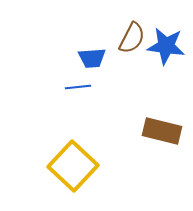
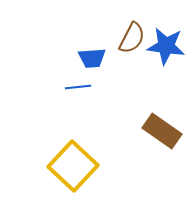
brown rectangle: rotated 21 degrees clockwise
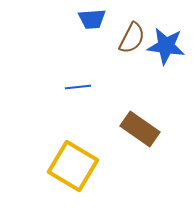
blue trapezoid: moved 39 px up
brown rectangle: moved 22 px left, 2 px up
yellow square: rotated 12 degrees counterclockwise
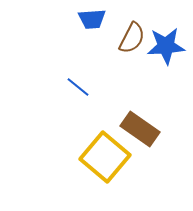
blue star: rotated 12 degrees counterclockwise
blue line: rotated 45 degrees clockwise
yellow square: moved 32 px right, 9 px up; rotated 9 degrees clockwise
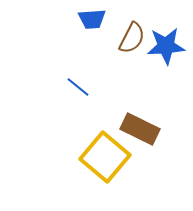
brown rectangle: rotated 9 degrees counterclockwise
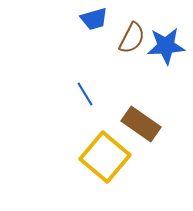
blue trapezoid: moved 2 px right; rotated 12 degrees counterclockwise
blue line: moved 7 px right, 7 px down; rotated 20 degrees clockwise
brown rectangle: moved 1 px right, 5 px up; rotated 9 degrees clockwise
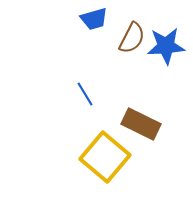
brown rectangle: rotated 9 degrees counterclockwise
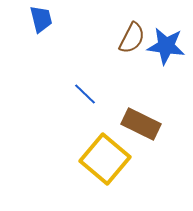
blue trapezoid: moved 53 px left; rotated 88 degrees counterclockwise
blue star: rotated 12 degrees clockwise
blue line: rotated 15 degrees counterclockwise
yellow square: moved 2 px down
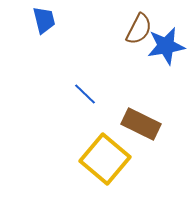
blue trapezoid: moved 3 px right, 1 px down
brown semicircle: moved 7 px right, 9 px up
blue star: rotated 18 degrees counterclockwise
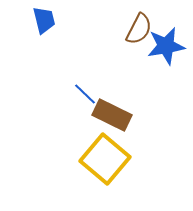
brown rectangle: moved 29 px left, 9 px up
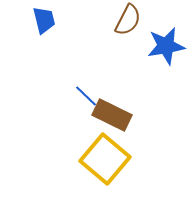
brown semicircle: moved 11 px left, 9 px up
blue line: moved 1 px right, 2 px down
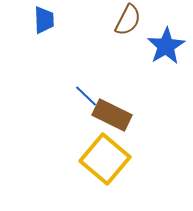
blue trapezoid: rotated 12 degrees clockwise
blue star: rotated 21 degrees counterclockwise
